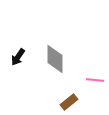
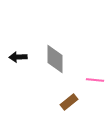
black arrow: rotated 54 degrees clockwise
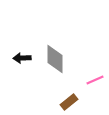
black arrow: moved 4 px right, 1 px down
pink line: rotated 30 degrees counterclockwise
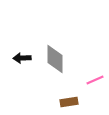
brown rectangle: rotated 30 degrees clockwise
